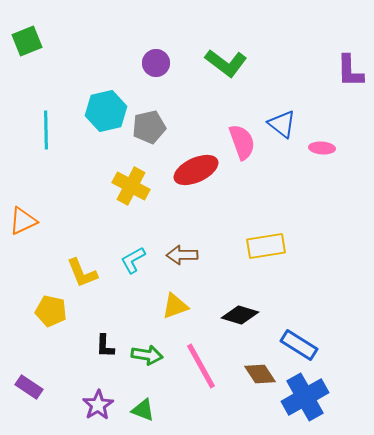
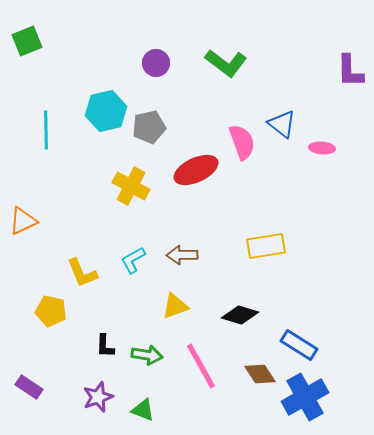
purple star: moved 8 px up; rotated 12 degrees clockwise
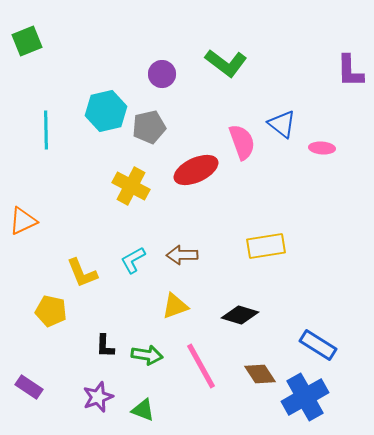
purple circle: moved 6 px right, 11 px down
blue rectangle: moved 19 px right
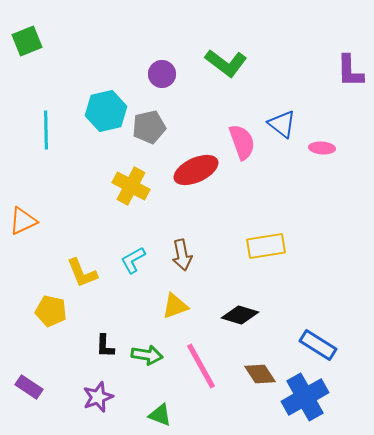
brown arrow: rotated 100 degrees counterclockwise
green triangle: moved 17 px right, 5 px down
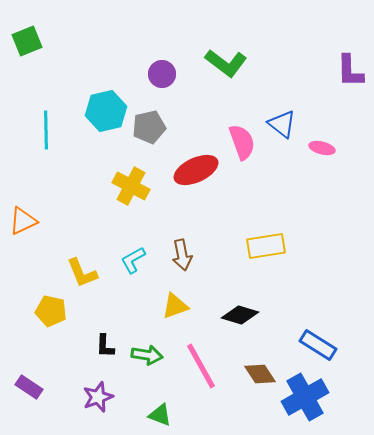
pink ellipse: rotated 10 degrees clockwise
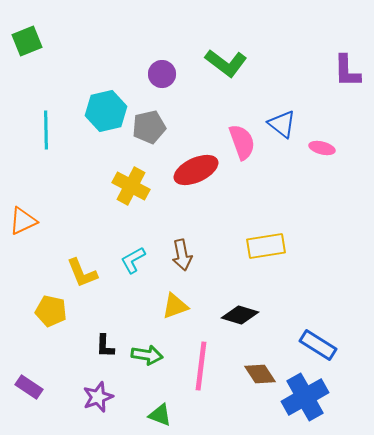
purple L-shape: moved 3 px left
pink line: rotated 36 degrees clockwise
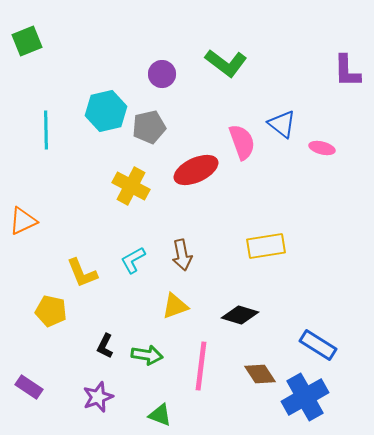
black L-shape: rotated 25 degrees clockwise
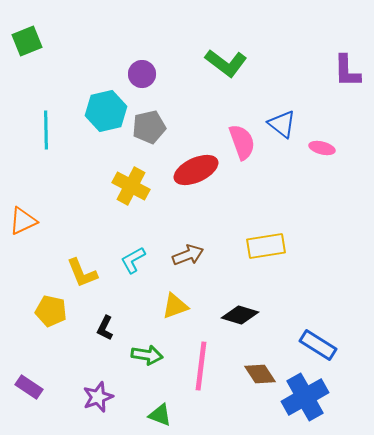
purple circle: moved 20 px left
brown arrow: moved 6 px right; rotated 100 degrees counterclockwise
black L-shape: moved 18 px up
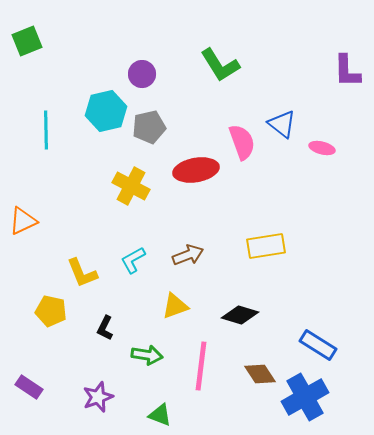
green L-shape: moved 6 px left, 2 px down; rotated 21 degrees clockwise
red ellipse: rotated 15 degrees clockwise
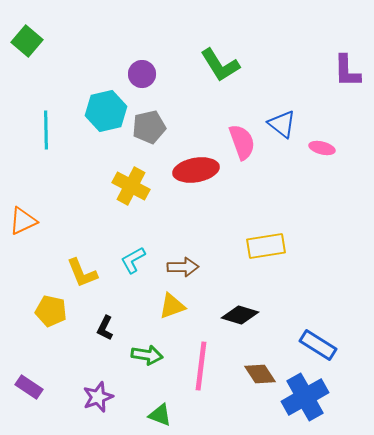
green square: rotated 28 degrees counterclockwise
brown arrow: moved 5 px left, 12 px down; rotated 20 degrees clockwise
yellow triangle: moved 3 px left
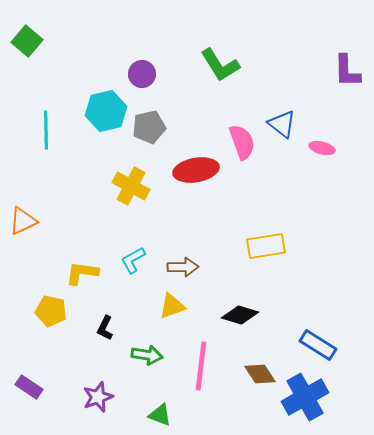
yellow L-shape: rotated 120 degrees clockwise
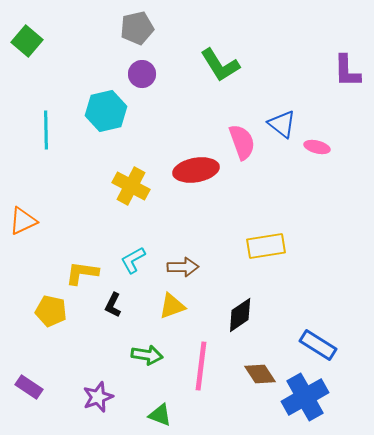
gray pentagon: moved 12 px left, 99 px up
pink ellipse: moved 5 px left, 1 px up
black diamond: rotated 51 degrees counterclockwise
black L-shape: moved 8 px right, 23 px up
